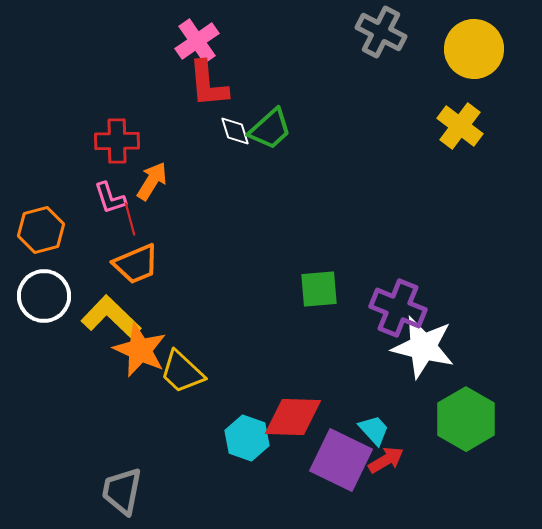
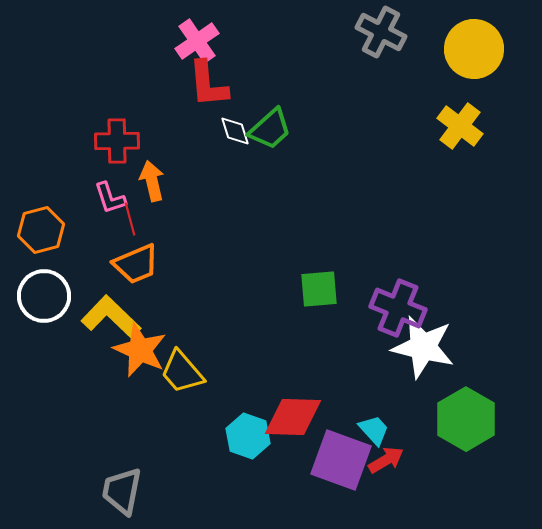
orange arrow: rotated 45 degrees counterclockwise
yellow trapezoid: rotated 6 degrees clockwise
cyan hexagon: moved 1 px right, 2 px up
purple square: rotated 6 degrees counterclockwise
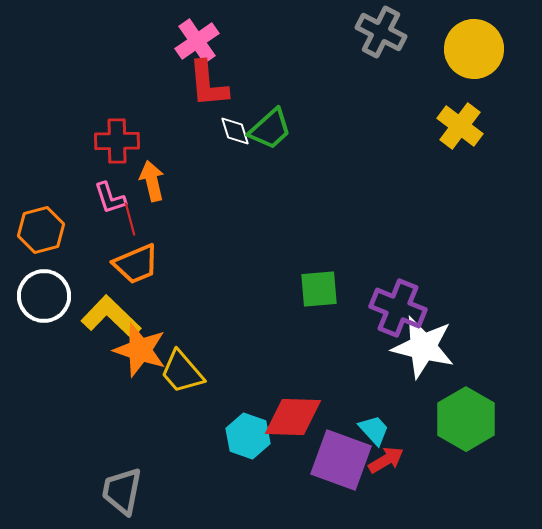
orange star: rotated 6 degrees counterclockwise
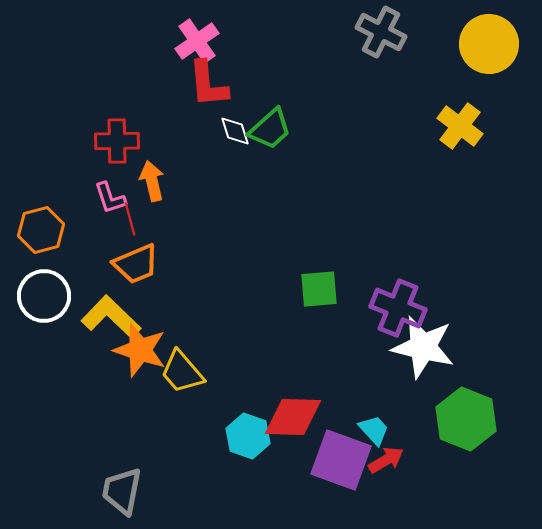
yellow circle: moved 15 px right, 5 px up
green hexagon: rotated 8 degrees counterclockwise
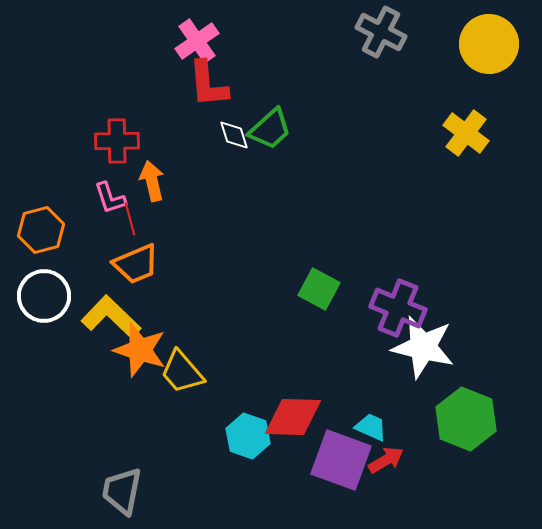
yellow cross: moved 6 px right, 7 px down
white diamond: moved 1 px left, 4 px down
green square: rotated 33 degrees clockwise
cyan trapezoid: moved 3 px left, 3 px up; rotated 24 degrees counterclockwise
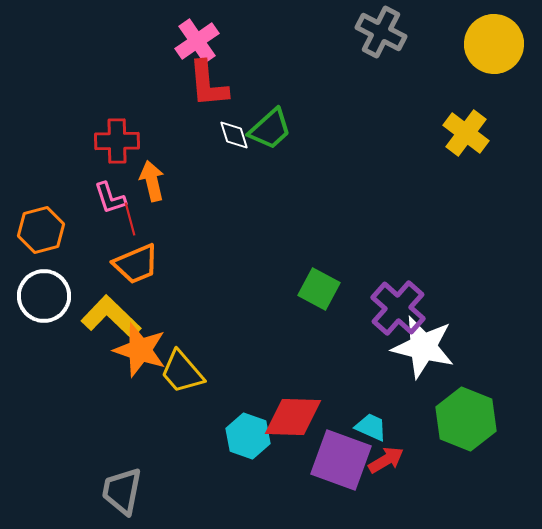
yellow circle: moved 5 px right
purple cross: rotated 20 degrees clockwise
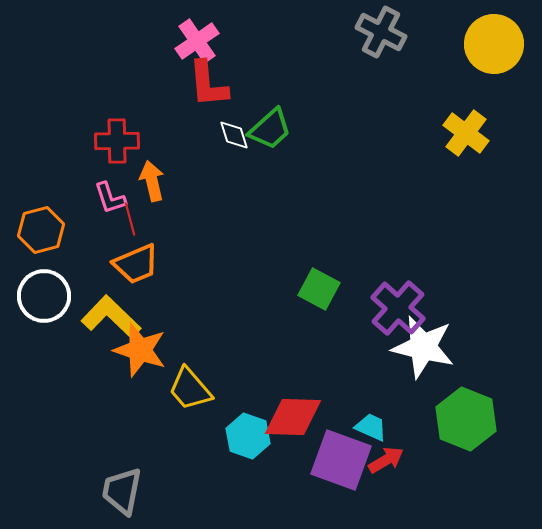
yellow trapezoid: moved 8 px right, 17 px down
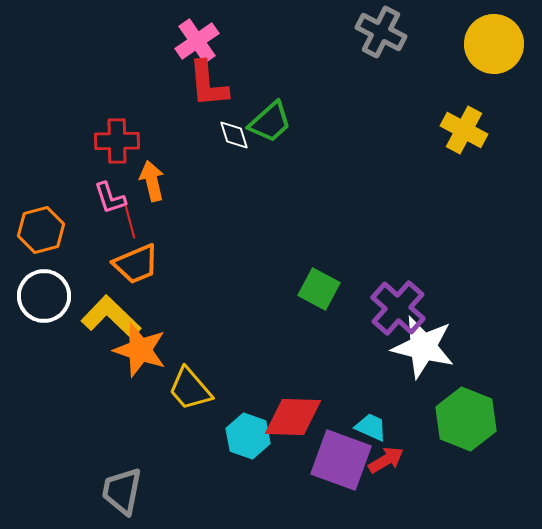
green trapezoid: moved 7 px up
yellow cross: moved 2 px left, 3 px up; rotated 9 degrees counterclockwise
red line: moved 3 px down
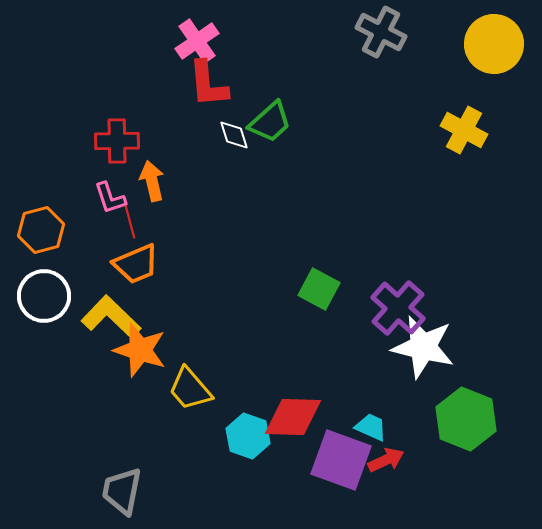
red arrow: rotated 6 degrees clockwise
